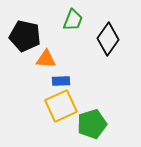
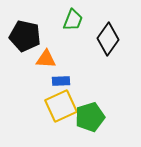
green pentagon: moved 2 px left, 7 px up
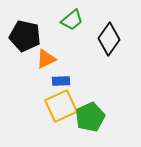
green trapezoid: moved 1 px left; rotated 30 degrees clockwise
black diamond: moved 1 px right
orange triangle: rotated 30 degrees counterclockwise
green pentagon: rotated 8 degrees counterclockwise
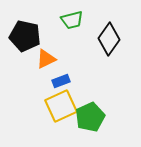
green trapezoid: rotated 25 degrees clockwise
blue rectangle: rotated 18 degrees counterclockwise
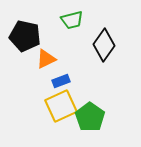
black diamond: moved 5 px left, 6 px down
green pentagon: rotated 12 degrees counterclockwise
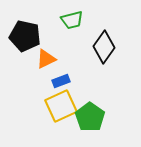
black diamond: moved 2 px down
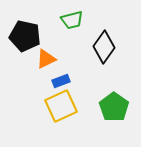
green pentagon: moved 24 px right, 10 px up
